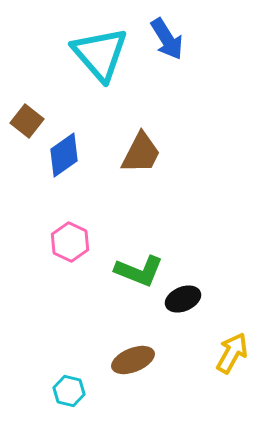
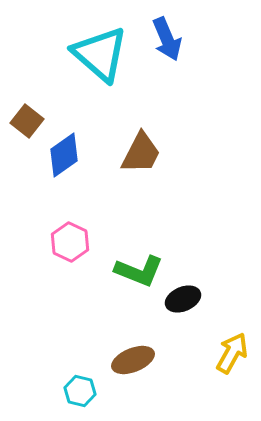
blue arrow: rotated 9 degrees clockwise
cyan triangle: rotated 8 degrees counterclockwise
cyan hexagon: moved 11 px right
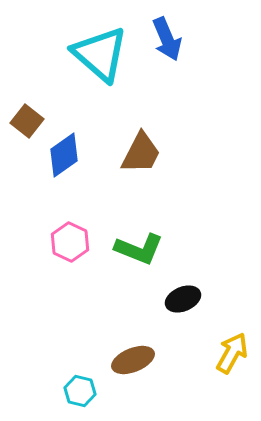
green L-shape: moved 22 px up
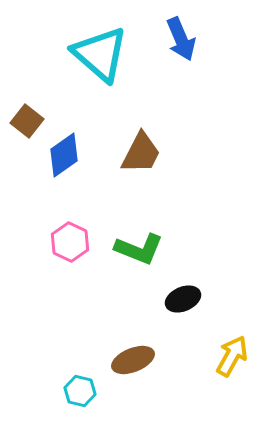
blue arrow: moved 14 px right
yellow arrow: moved 3 px down
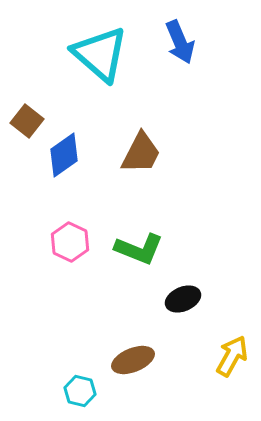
blue arrow: moved 1 px left, 3 px down
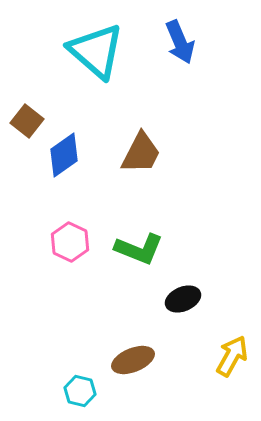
cyan triangle: moved 4 px left, 3 px up
